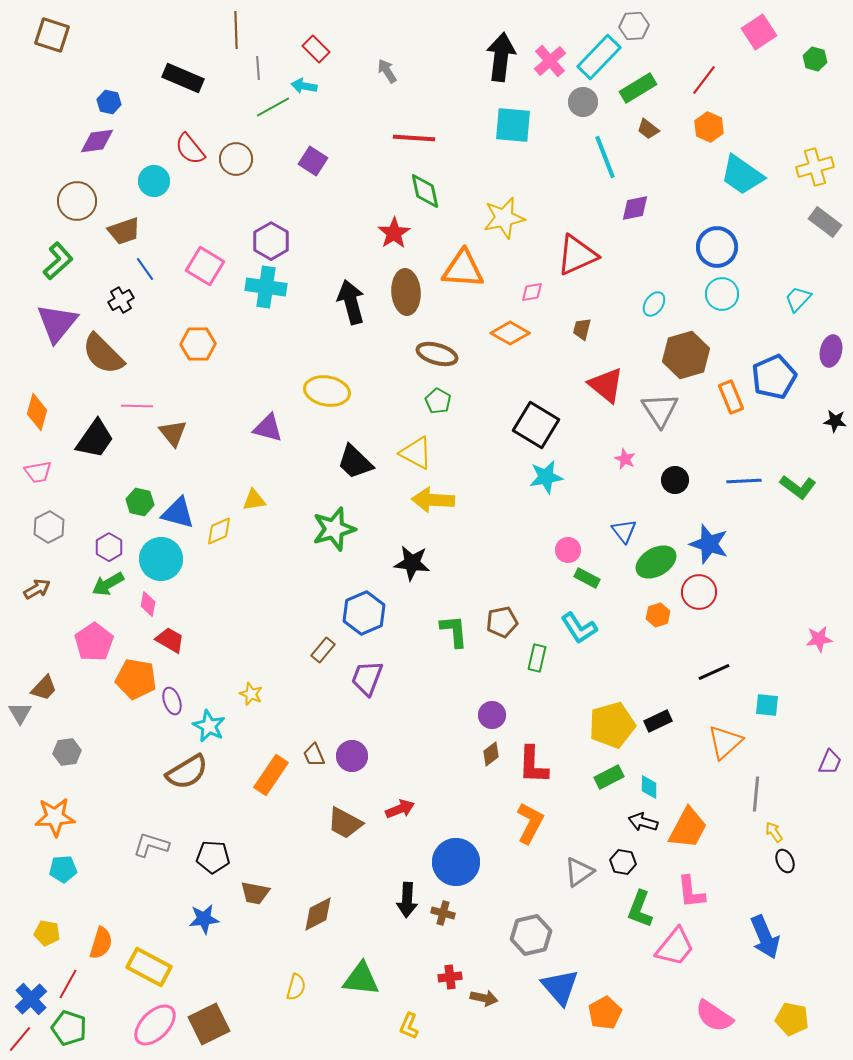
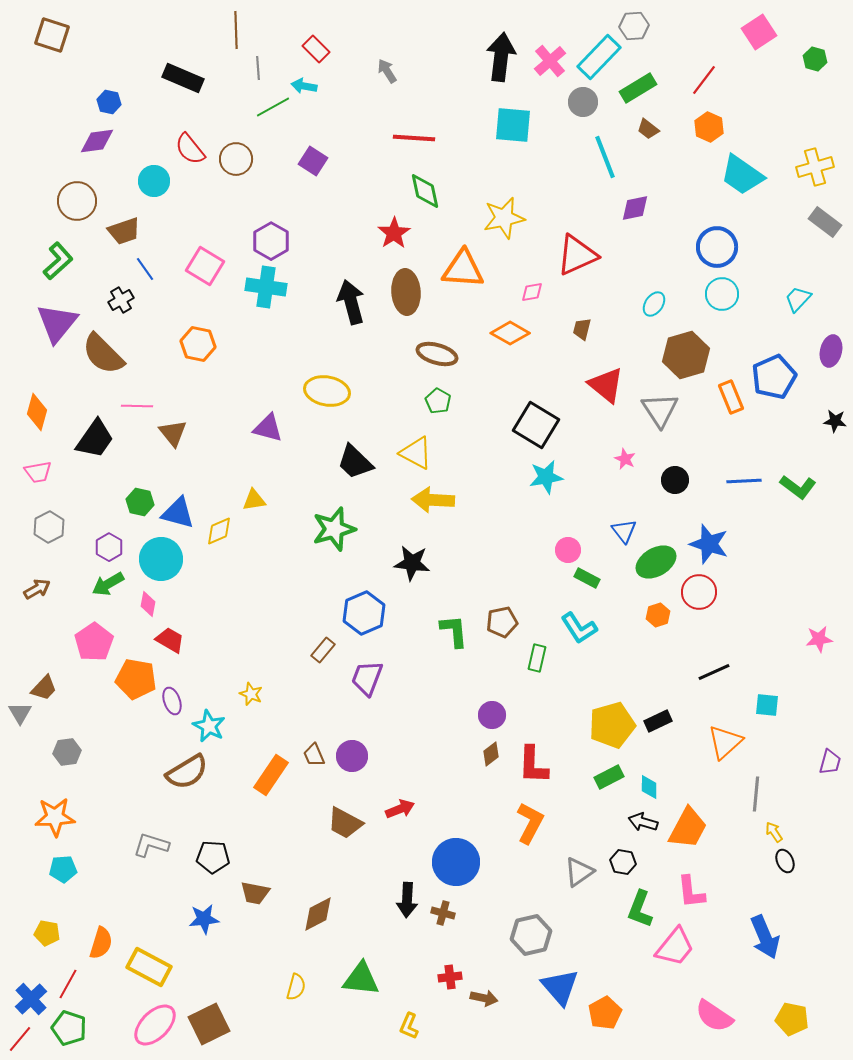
orange hexagon at (198, 344): rotated 12 degrees clockwise
purple trapezoid at (830, 762): rotated 8 degrees counterclockwise
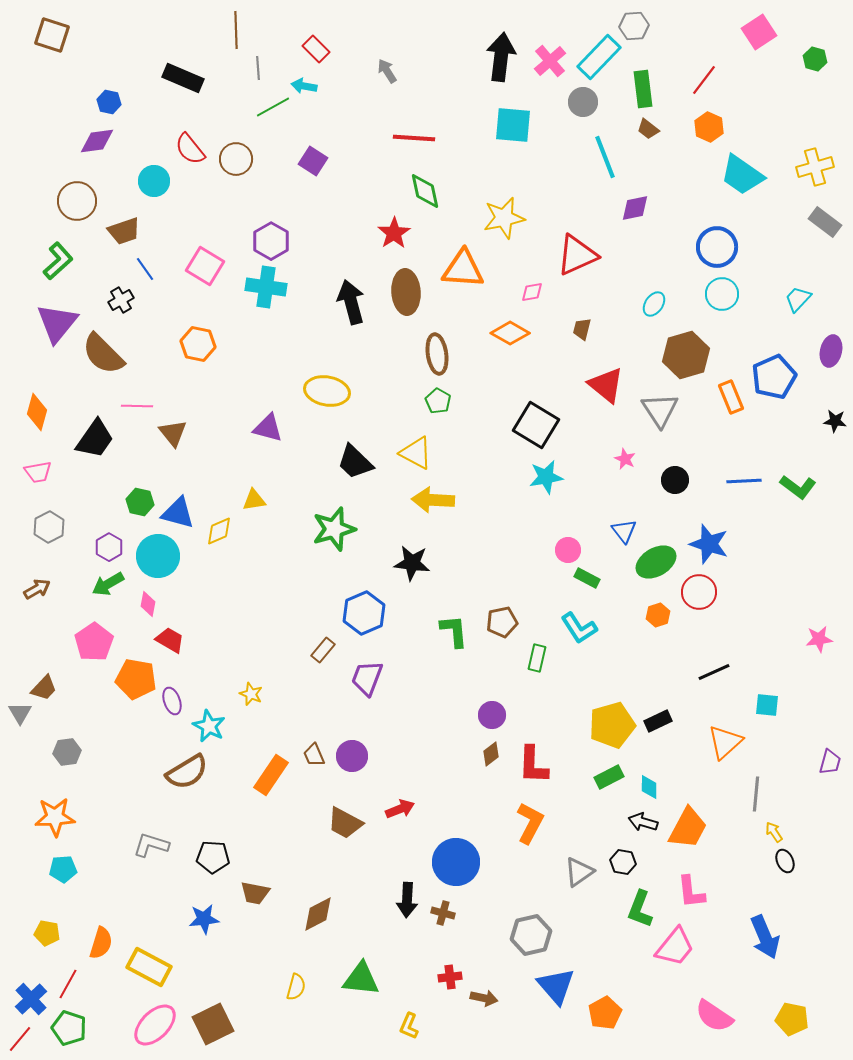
green rectangle at (638, 88): moved 5 px right, 1 px down; rotated 66 degrees counterclockwise
brown ellipse at (437, 354): rotated 66 degrees clockwise
cyan circle at (161, 559): moved 3 px left, 3 px up
blue triangle at (560, 987): moved 4 px left, 1 px up
brown square at (209, 1024): moved 4 px right
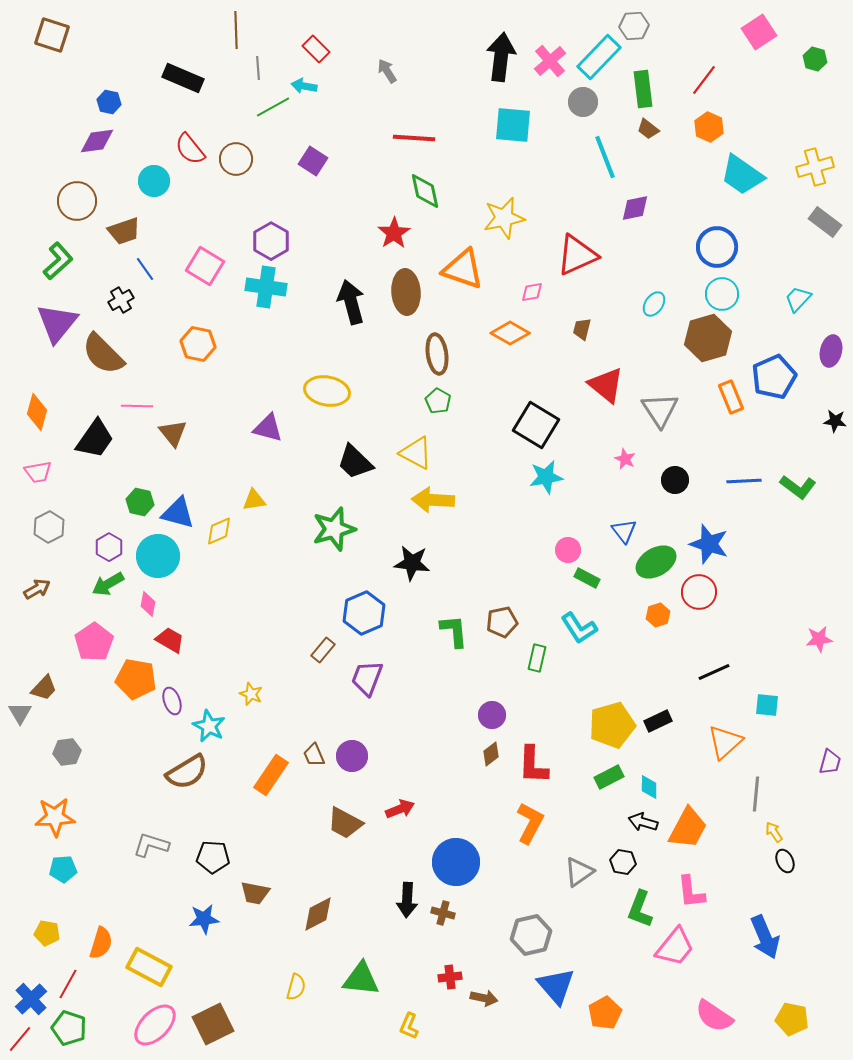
orange triangle at (463, 269): rotated 15 degrees clockwise
brown hexagon at (686, 355): moved 22 px right, 17 px up
